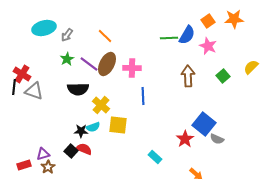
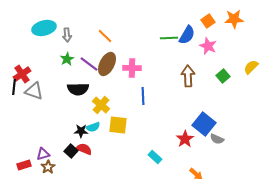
gray arrow: rotated 40 degrees counterclockwise
red cross: rotated 24 degrees clockwise
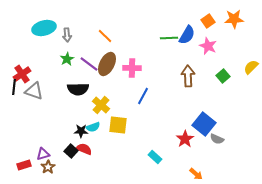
blue line: rotated 30 degrees clockwise
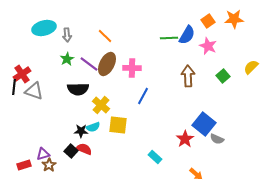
brown star: moved 1 px right, 2 px up
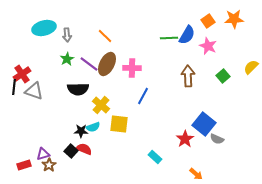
yellow square: moved 1 px right, 1 px up
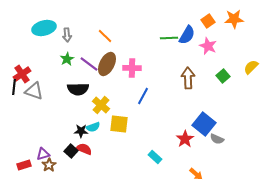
brown arrow: moved 2 px down
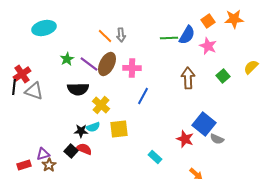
gray arrow: moved 54 px right
yellow square: moved 5 px down; rotated 12 degrees counterclockwise
red star: rotated 18 degrees counterclockwise
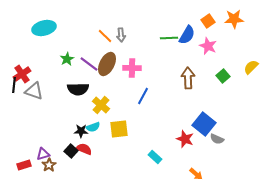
black line: moved 2 px up
